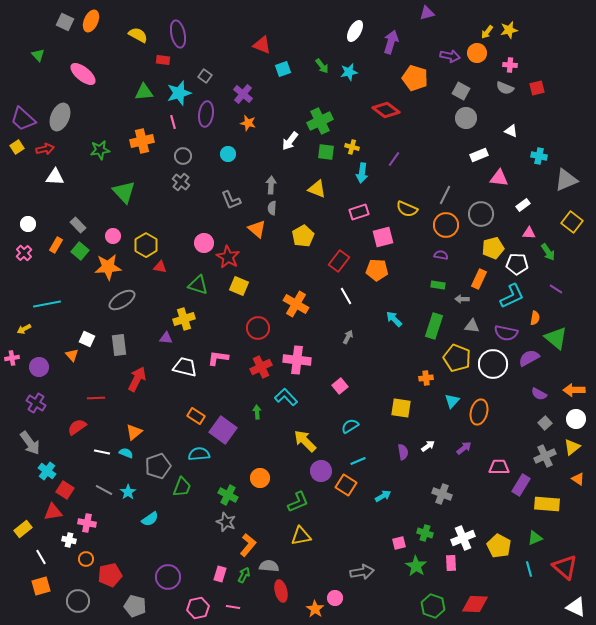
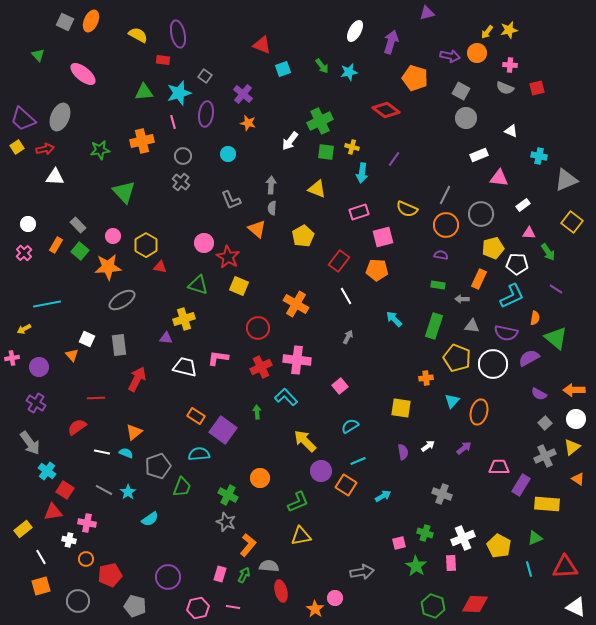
red triangle at (565, 567): rotated 44 degrees counterclockwise
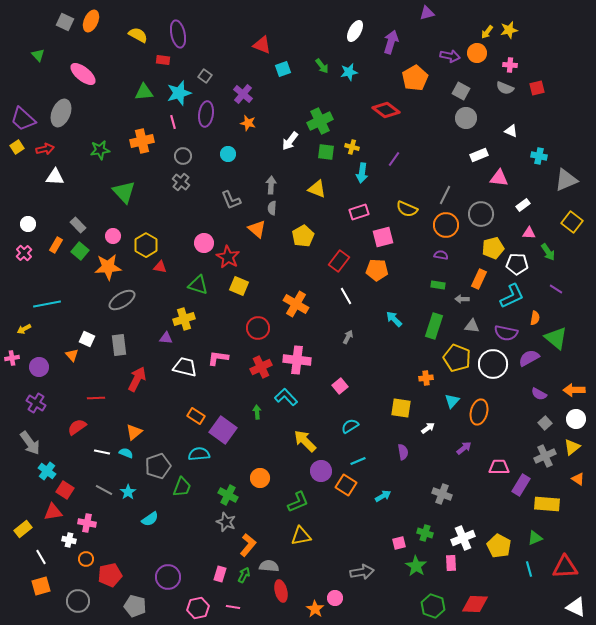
orange pentagon at (415, 78): rotated 25 degrees clockwise
gray ellipse at (60, 117): moved 1 px right, 4 px up
white arrow at (428, 446): moved 18 px up
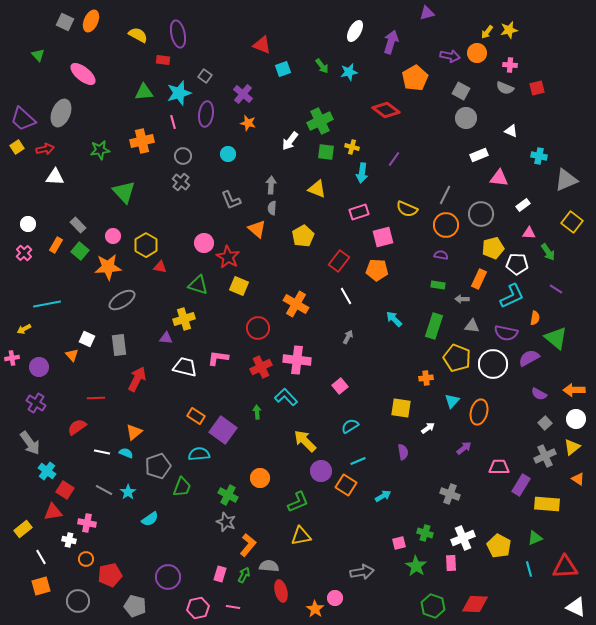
gray cross at (442, 494): moved 8 px right
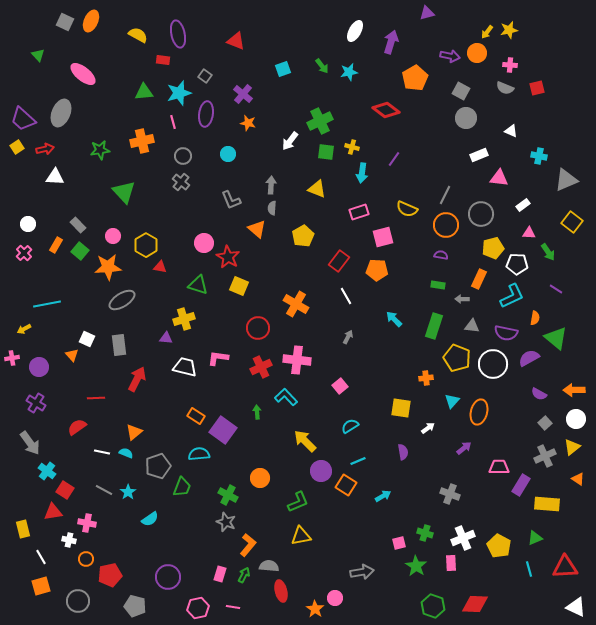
red triangle at (262, 45): moved 26 px left, 4 px up
yellow rectangle at (23, 529): rotated 66 degrees counterclockwise
